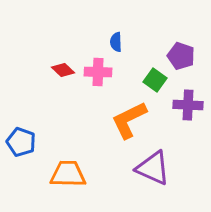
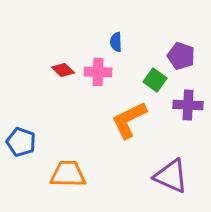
purple triangle: moved 18 px right, 8 px down
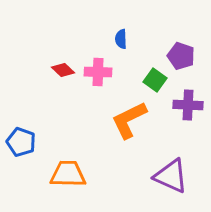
blue semicircle: moved 5 px right, 3 px up
